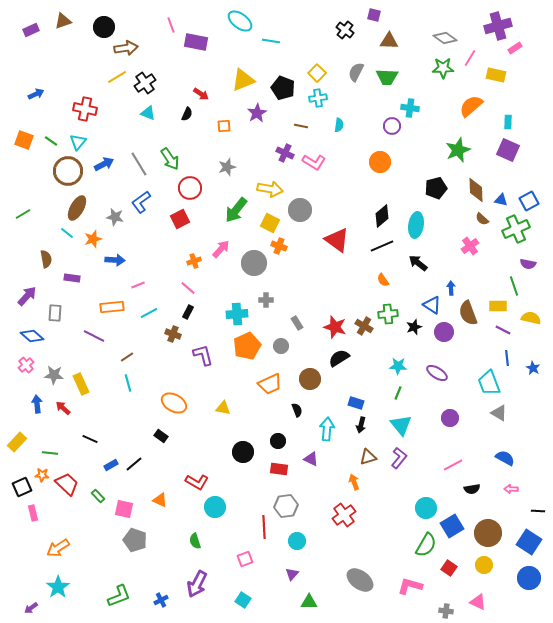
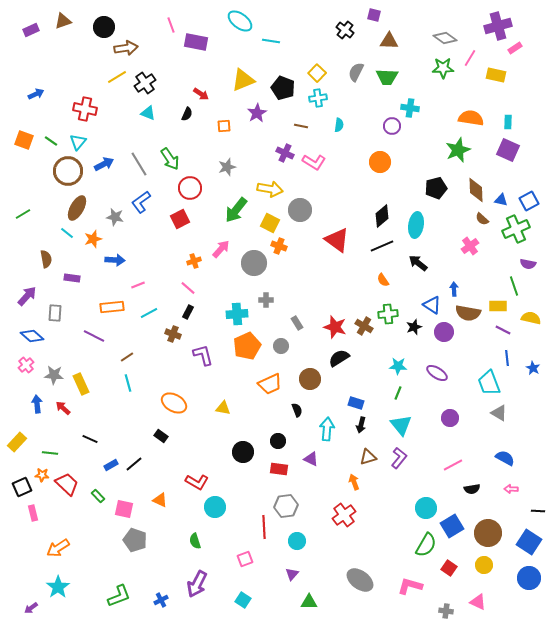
orange semicircle at (471, 106): moved 12 px down; rotated 50 degrees clockwise
blue arrow at (451, 288): moved 3 px right, 1 px down
brown semicircle at (468, 313): rotated 60 degrees counterclockwise
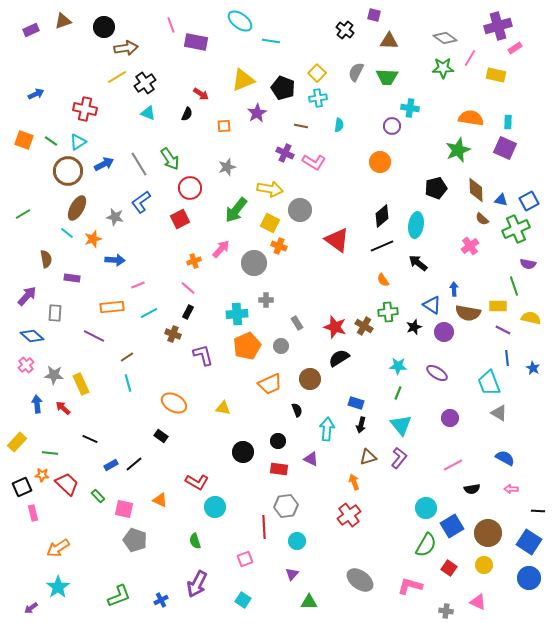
cyan triangle at (78, 142): rotated 18 degrees clockwise
purple square at (508, 150): moved 3 px left, 2 px up
green cross at (388, 314): moved 2 px up
red cross at (344, 515): moved 5 px right
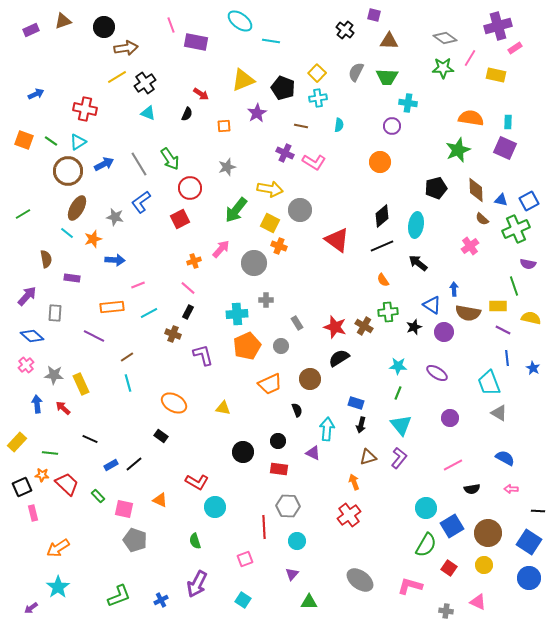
cyan cross at (410, 108): moved 2 px left, 5 px up
purple triangle at (311, 459): moved 2 px right, 6 px up
gray hexagon at (286, 506): moved 2 px right; rotated 10 degrees clockwise
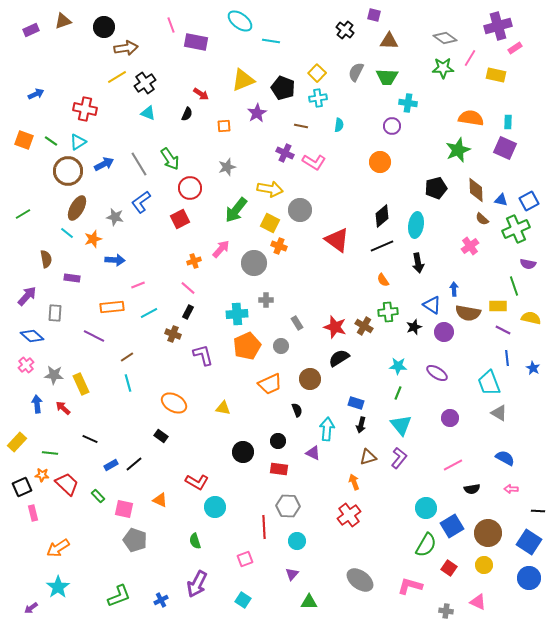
black arrow at (418, 263): rotated 138 degrees counterclockwise
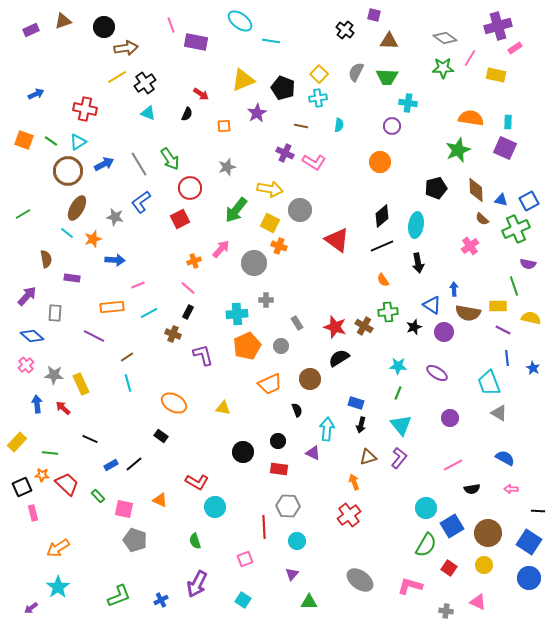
yellow square at (317, 73): moved 2 px right, 1 px down
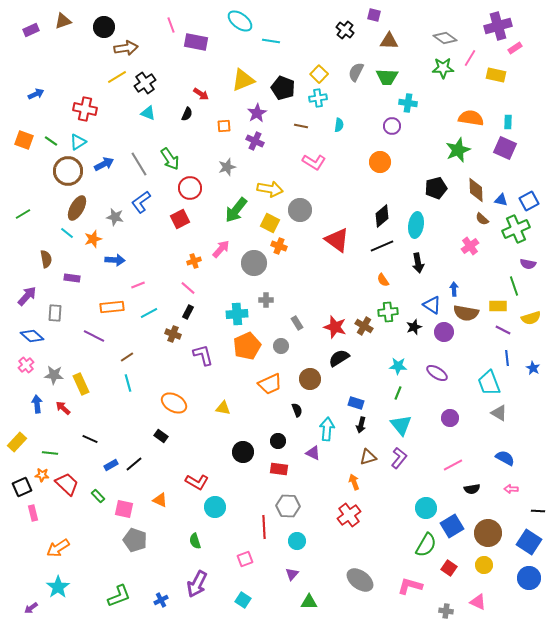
purple cross at (285, 153): moved 30 px left, 12 px up
brown semicircle at (468, 313): moved 2 px left
yellow semicircle at (531, 318): rotated 150 degrees clockwise
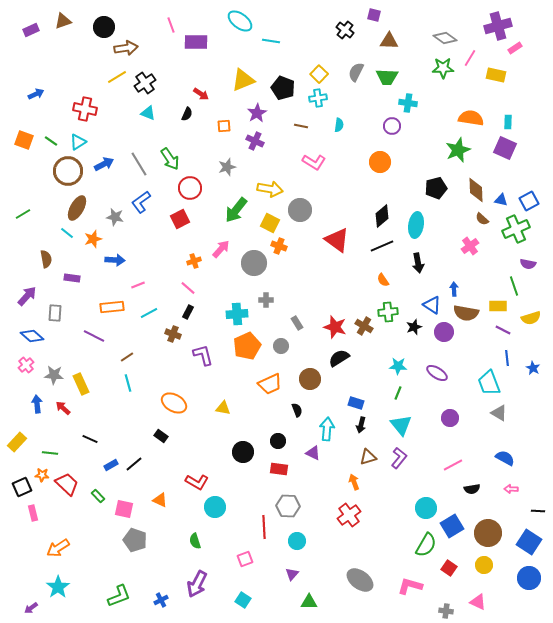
purple rectangle at (196, 42): rotated 10 degrees counterclockwise
